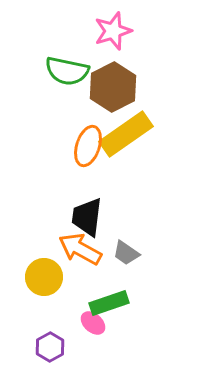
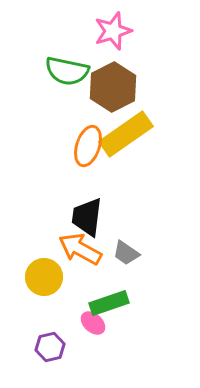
purple hexagon: rotated 16 degrees clockwise
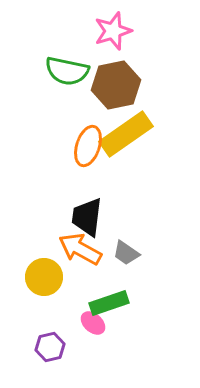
brown hexagon: moved 3 px right, 2 px up; rotated 15 degrees clockwise
